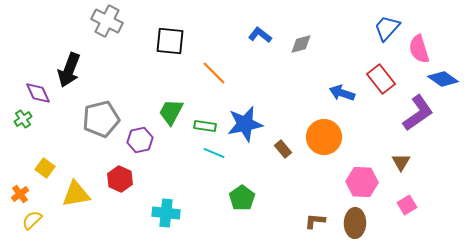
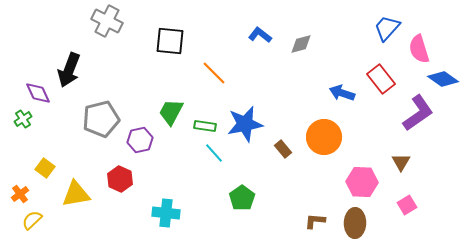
cyan line: rotated 25 degrees clockwise
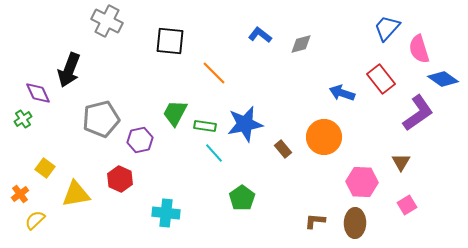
green trapezoid: moved 4 px right, 1 px down
yellow semicircle: moved 3 px right
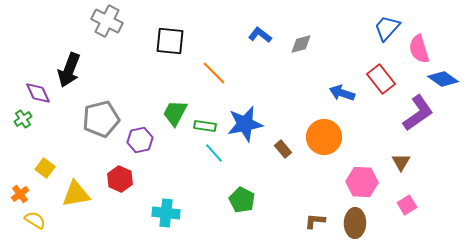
green pentagon: moved 2 px down; rotated 10 degrees counterclockwise
yellow semicircle: rotated 75 degrees clockwise
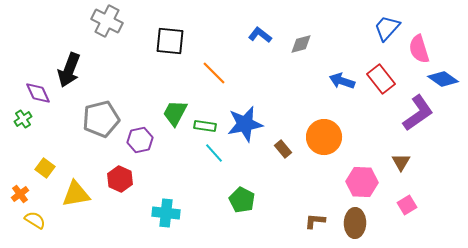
blue arrow: moved 12 px up
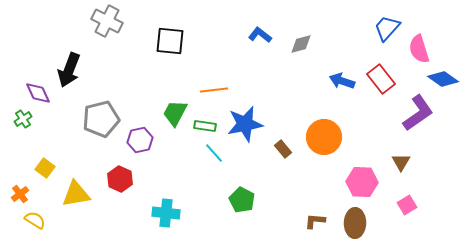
orange line: moved 17 px down; rotated 52 degrees counterclockwise
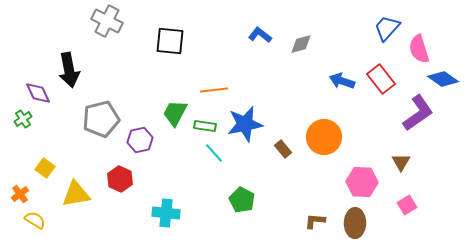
black arrow: rotated 32 degrees counterclockwise
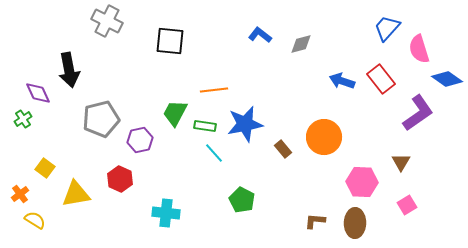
blue diamond: moved 4 px right
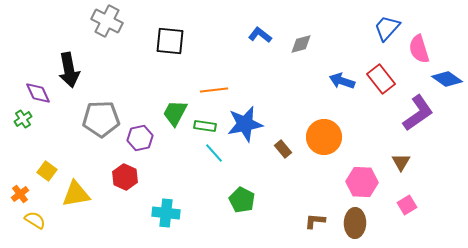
gray pentagon: rotated 12 degrees clockwise
purple hexagon: moved 2 px up
yellow square: moved 2 px right, 3 px down
red hexagon: moved 5 px right, 2 px up
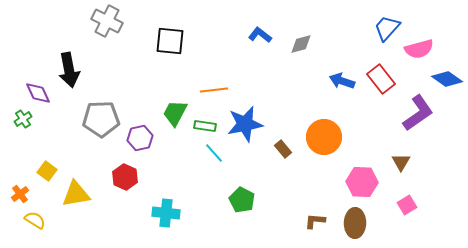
pink semicircle: rotated 88 degrees counterclockwise
